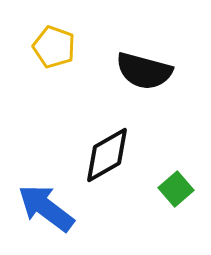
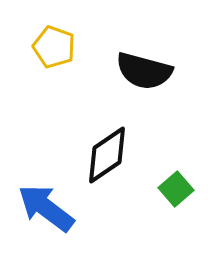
black diamond: rotated 4 degrees counterclockwise
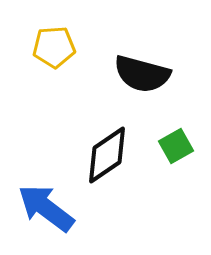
yellow pentagon: rotated 24 degrees counterclockwise
black semicircle: moved 2 px left, 3 px down
green square: moved 43 px up; rotated 12 degrees clockwise
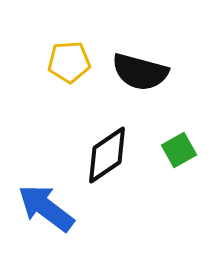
yellow pentagon: moved 15 px right, 15 px down
black semicircle: moved 2 px left, 2 px up
green square: moved 3 px right, 4 px down
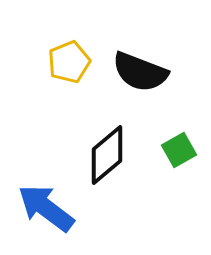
yellow pentagon: rotated 18 degrees counterclockwise
black semicircle: rotated 6 degrees clockwise
black diamond: rotated 6 degrees counterclockwise
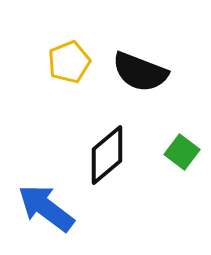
green square: moved 3 px right, 2 px down; rotated 24 degrees counterclockwise
